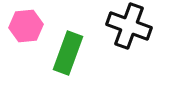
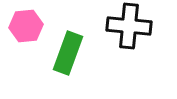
black cross: rotated 15 degrees counterclockwise
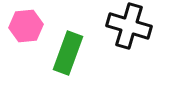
black cross: rotated 12 degrees clockwise
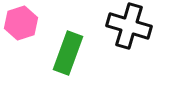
pink hexagon: moved 5 px left, 3 px up; rotated 12 degrees counterclockwise
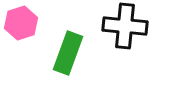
black cross: moved 4 px left; rotated 12 degrees counterclockwise
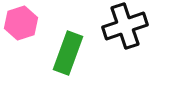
black cross: rotated 24 degrees counterclockwise
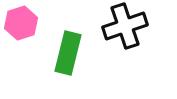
green rectangle: rotated 6 degrees counterclockwise
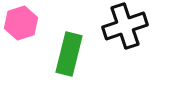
green rectangle: moved 1 px right, 1 px down
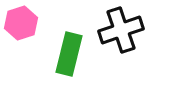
black cross: moved 4 px left, 4 px down
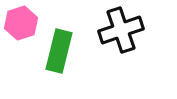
green rectangle: moved 10 px left, 3 px up
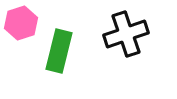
black cross: moved 5 px right, 4 px down
